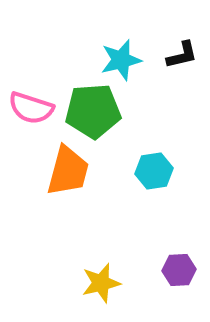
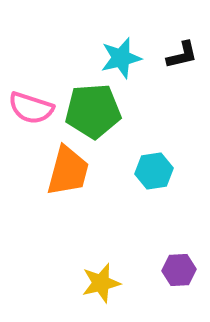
cyan star: moved 2 px up
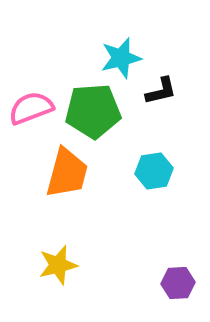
black L-shape: moved 21 px left, 36 px down
pink semicircle: rotated 141 degrees clockwise
orange trapezoid: moved 1 px left, 2 px down
purple hexagon: moved 1 px left, 13 px down
yellow star: moved 43 px left, 18 px up
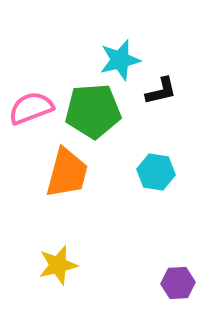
cyan star: moved 1 px left, 2 px down
cyan hexagon: moved 2 px right, 1 px down; rotated 18 degrees clockwise
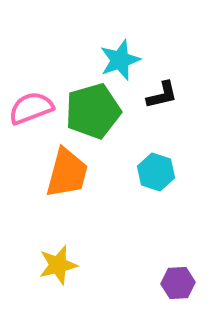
cyan star: rotated 6 degrees counterclockwise
black L-shape: moved 1 px right, 4 px down
green pentagon: rotated 12 degrees counterclockwise
cyan hexagon: rotated 9 degrees clockwise
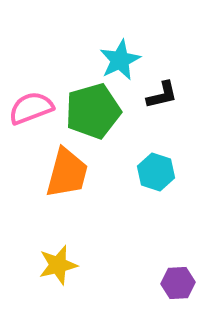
cyan star: rotated 6 degrees counterclockwise
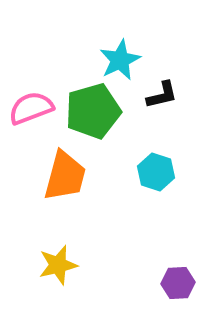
orange trapezoid: moved 2 px left, 3 px down
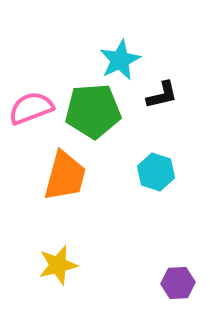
green pentagon: rotated 12 degrees clockwise
